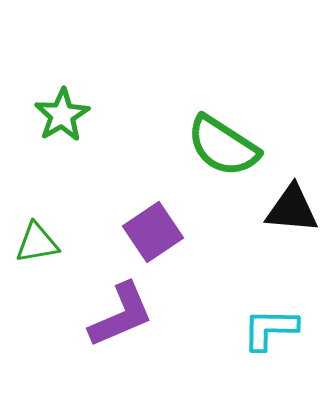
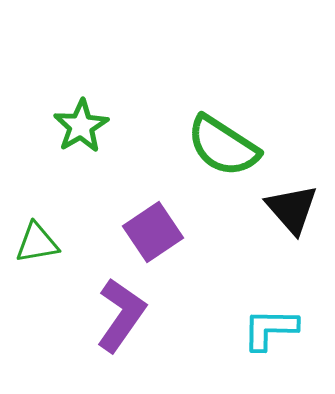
green star: moved 19 px right, 11 px down
black triangle: rotated 44 degrees clockwise
purple L-shape: rotated 32 degrees counterclockwise
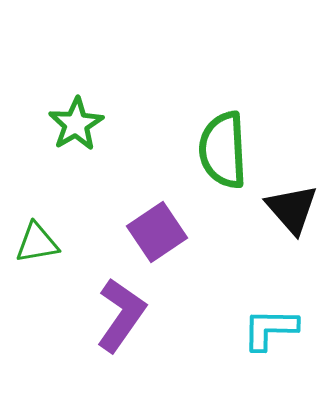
green star: moved 5 px left, 2 px up
green semicircle: moved 4 px down; rotated 54 degrees clockwise
purple square: moved 4 px right
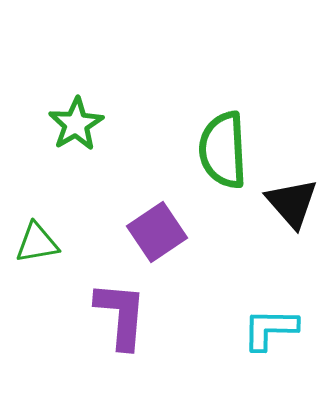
black triangle: moved 6 px up
purple L-shape: rotated 30 degrees counterclockwise
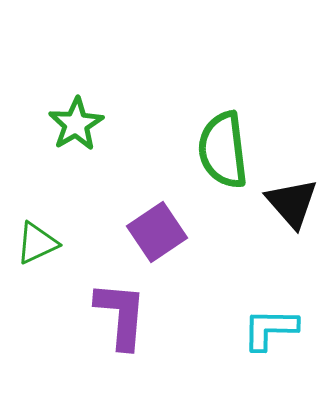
green semicircle: rotated 4 degrees counterclockwise
green triangle: rotated 15 degrees counterclockwise
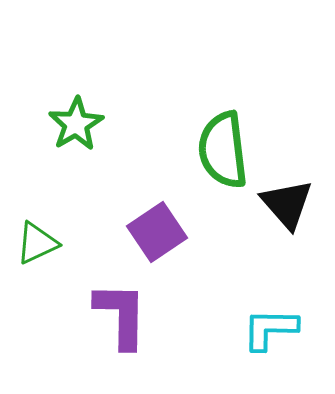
black triangle: moved 5 px left, 1 px down
purple L-shape: rotated 4 degrees counterclockwise
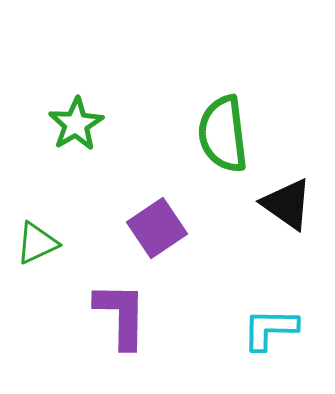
green semicircle: moved 16 px up
black triangle: rotated 14 degrees counterclockwise
purple square: moved 4 px up
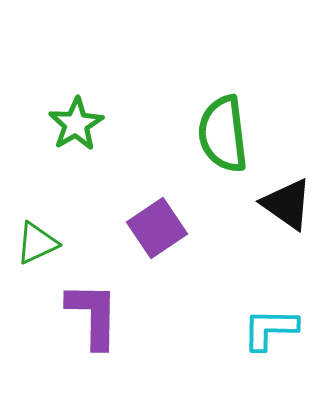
purple L-shape: moved 28 px left
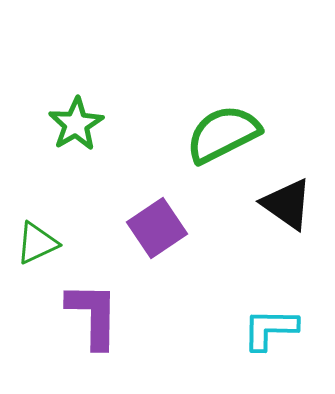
green semicircle: rotated 70 degrees clockwise
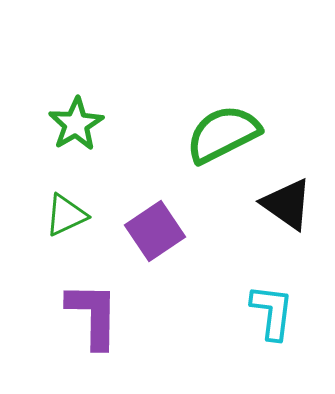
purple square: moved 2 px left, 3 px down
green triangle: moved 29 px right, 28 px up
cyan L-shape: moved 2 px right, 17 px up; rotated 96 degrees clockwise
